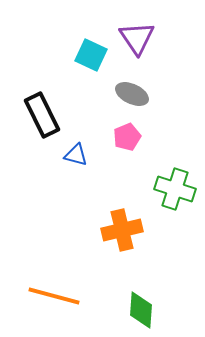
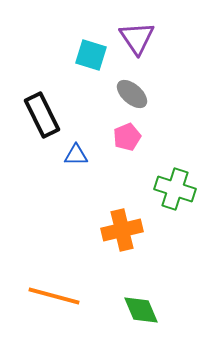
cyan square: rotated 8 degrees counterclockwise
gray ellipse: rotated 16 degrees clockwise
blue triangle: rotated 15 degrees counterclockwise
green diamond: rotated 27 degrees counterclockwise
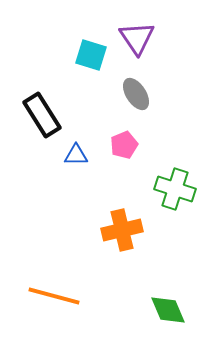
gray ellipse: moved 4 px right; rotated 16 degrees clockwise
black rectangle: rotated 6 degrees counterclockwise
pink pentagon: moved 3 px left, 8 px down
green diamond: moved 27 px right
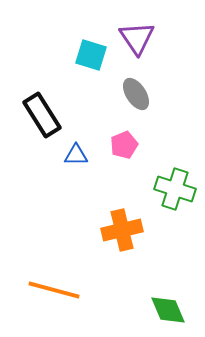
orange line: moved 6 px up
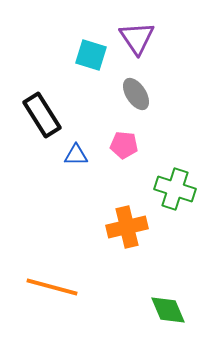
pink pentagon: rotated 28 degrees clockwise
orange cross: moved 5 px right, 3 px up
orange line: moved 2 px left, 3 px up
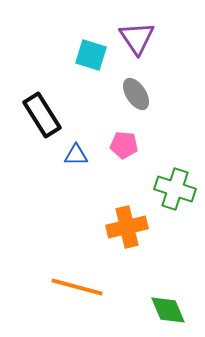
orange line: moved 25 px right
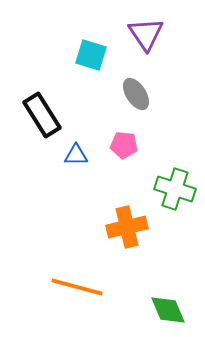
purple triangle: moved 9 px right, 4 px up
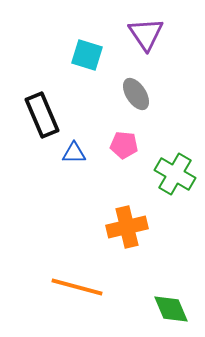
cyan square: moved 4 px left
black rectangle: rotated 9 degrees clockwise
blue triangle: moved 2 px left, 2 px up
green cross: moved 15 px up; rotated 12 degrees clockwise
green diamond: moved 3 px right, 1 px up
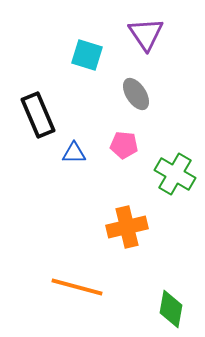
black rectangle: moved 4 px left
green diamond: rotated 33 degrees clockwise
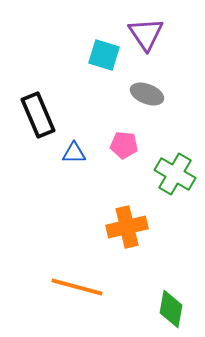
cyan square: moved 17 px right
gray ellipse: moved 11 px right; rotated 36 degrees counterclockwise
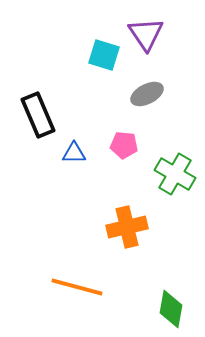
gray ellipse: rotated 48 degrees counterclockwise
